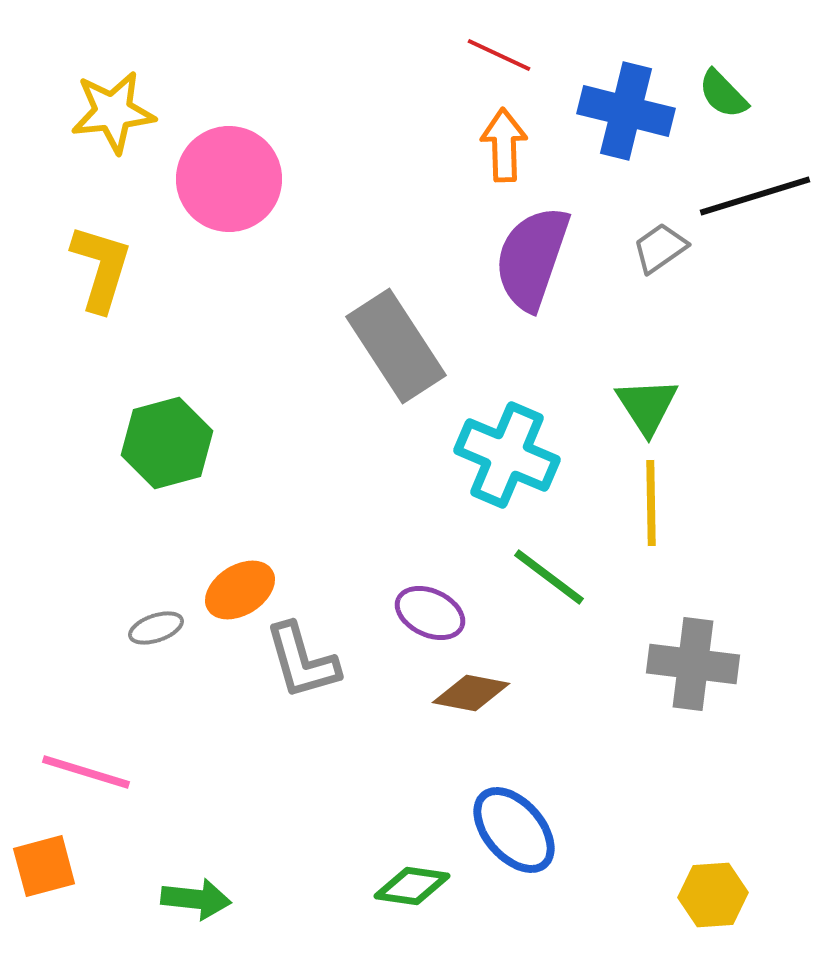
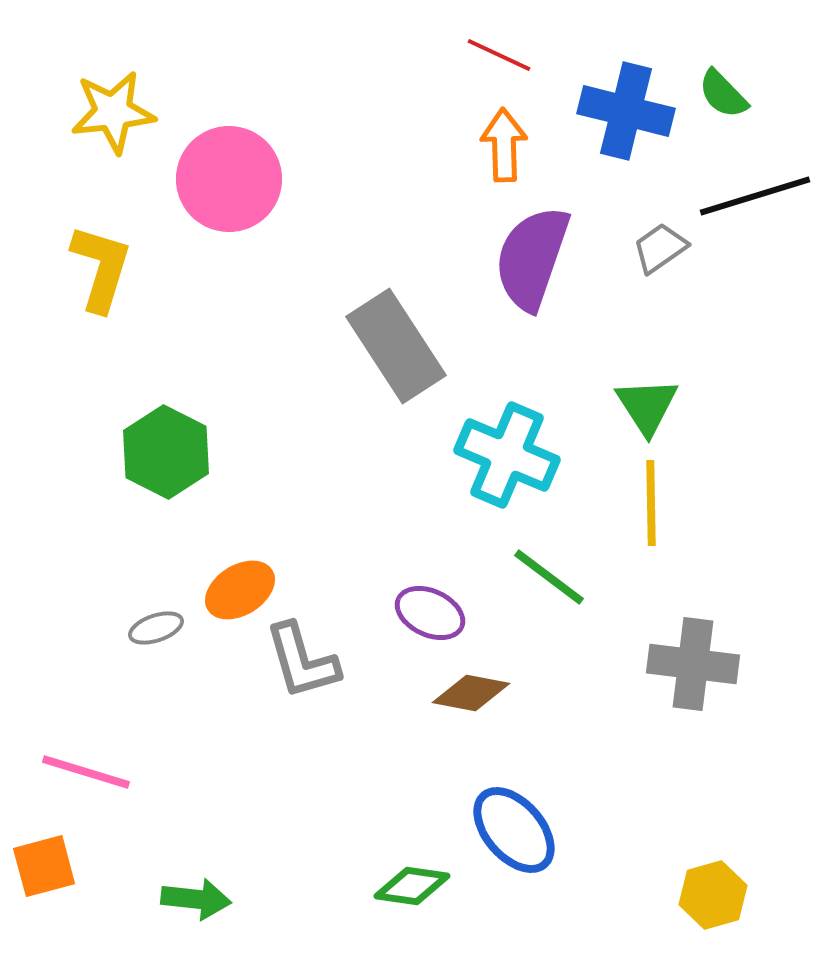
green hexagon: moved 1 px left, 9 px down; rotated 18 degrees counterclockwise
yellow hexagon: rotated 12 degrees counterclockwise
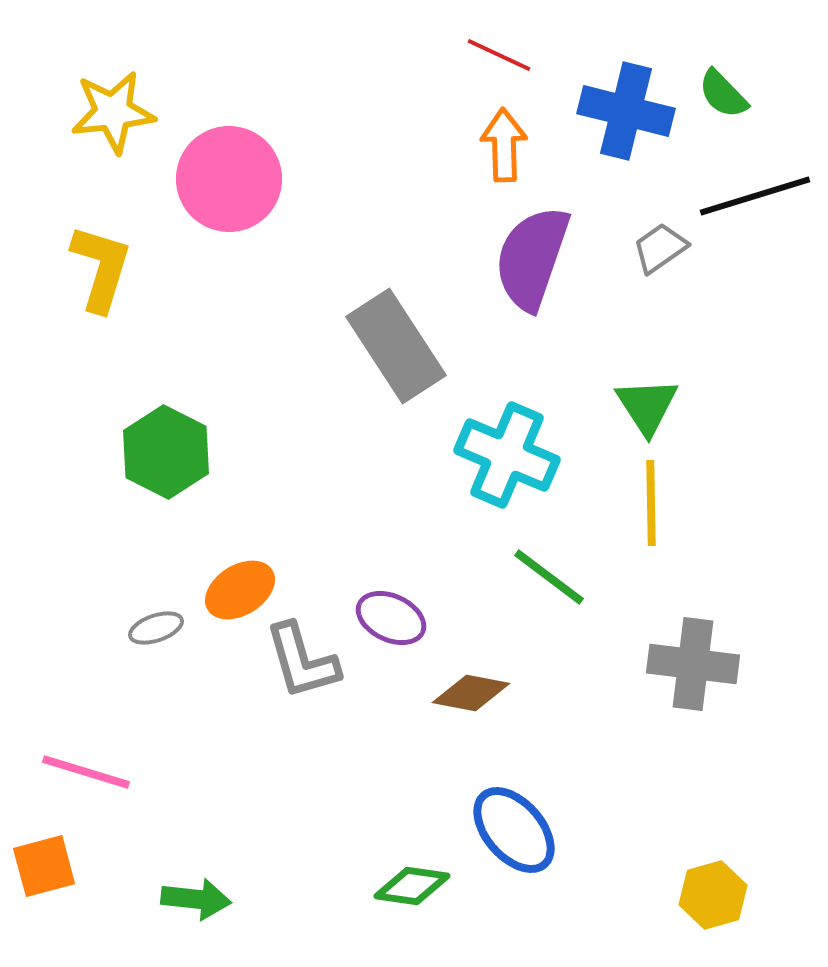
purple ellipse: moved 39 px left, 5 px down
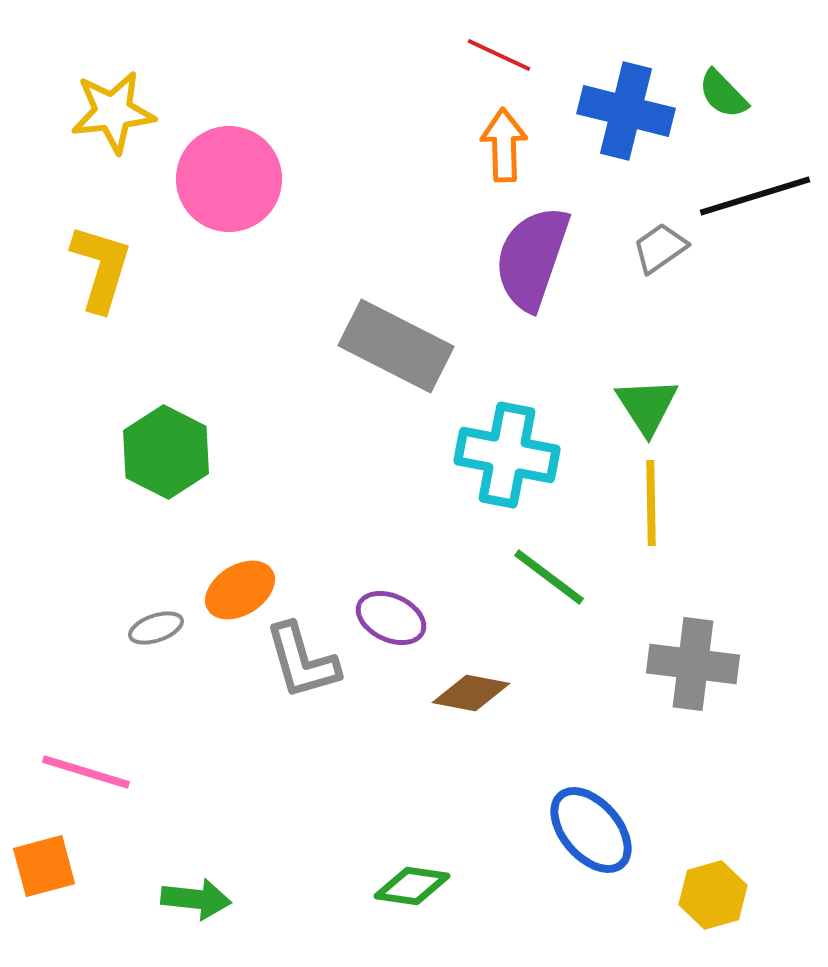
gray rectangle: rotated 30 degrees counterclockwise
cyan cross: rotated 12 degrees counterclockwise
blue ellipse: moved 77 px right
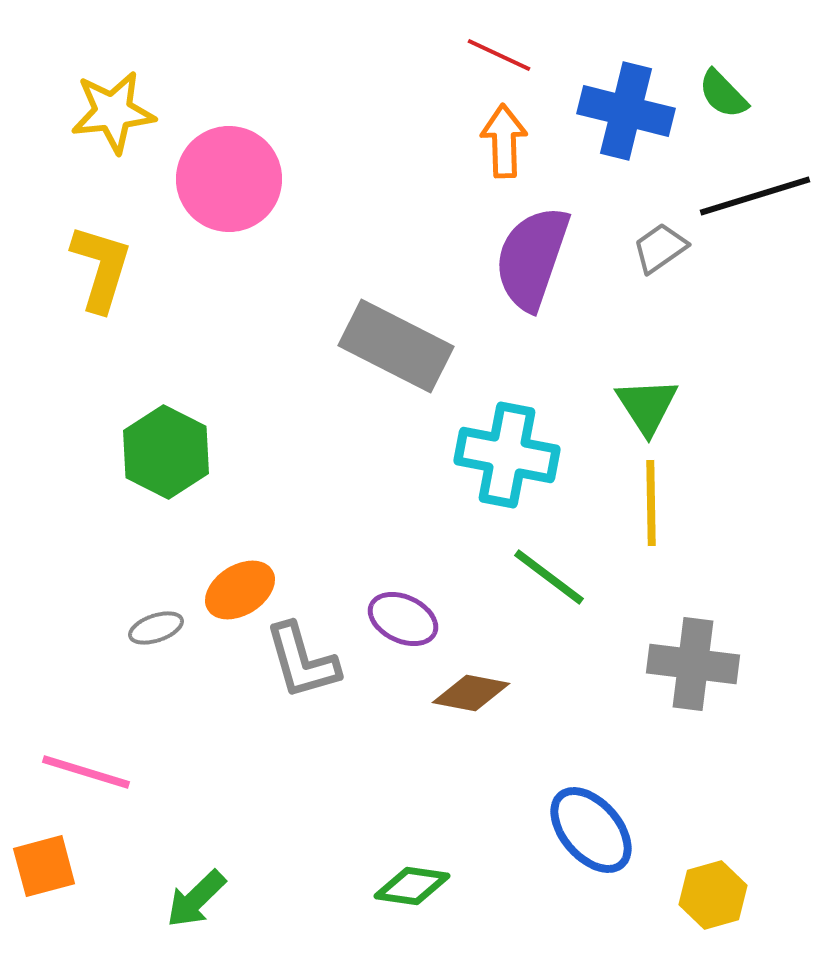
orange arrow: moved 4 px up
purple ellipse: moved 12 px right, 1 px down
green arrow: rotated 130 degrees clockwise
